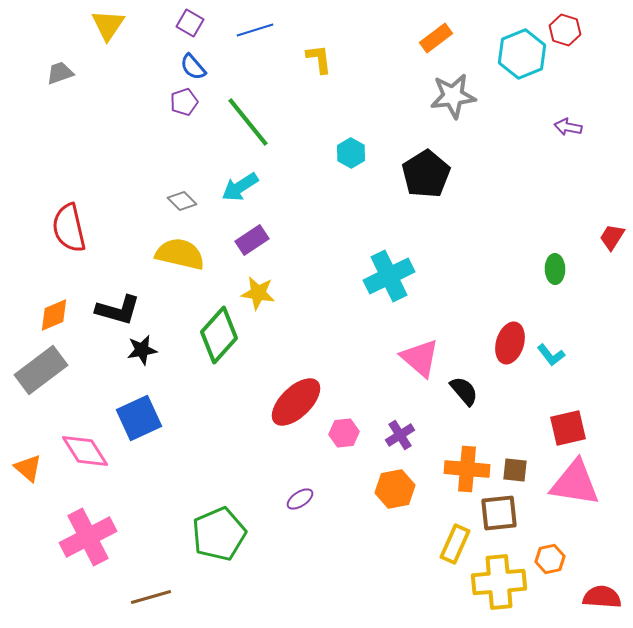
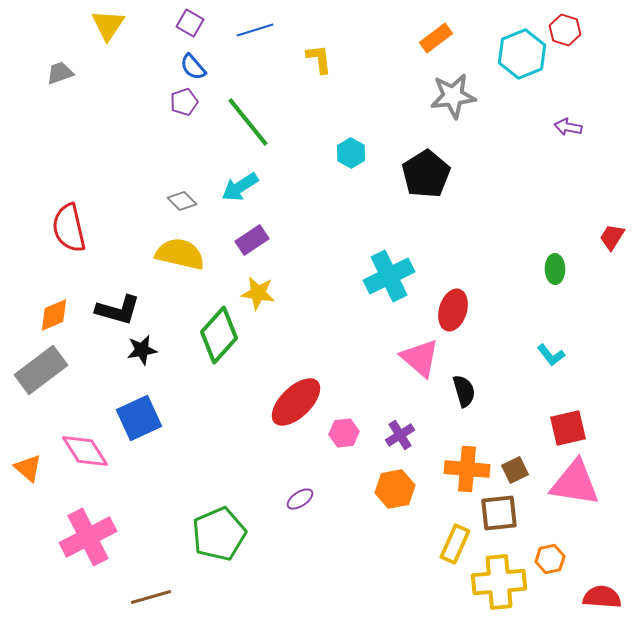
red ellipse at (510, 343): moved 57 px left, 33 px up
black semicircle at (464, 391): rotated 24 degrees clockwise
brown square at (515, 470): rotated 32 degrees counterclockwise
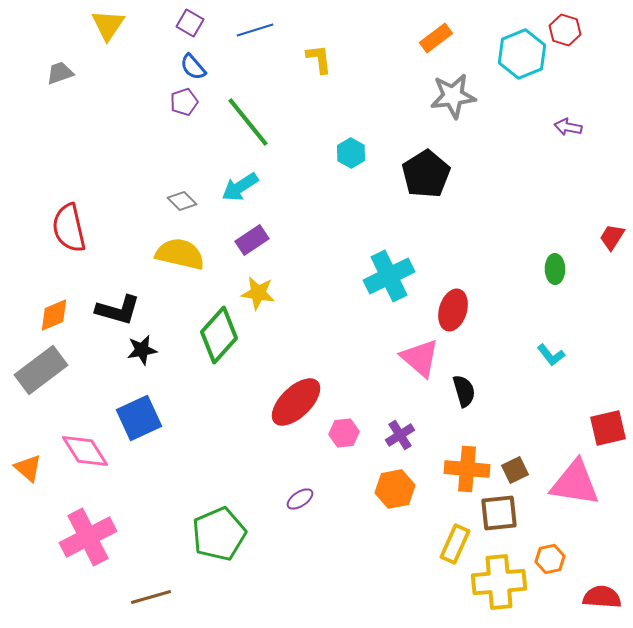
red square at (568, 428): moved 40 px right
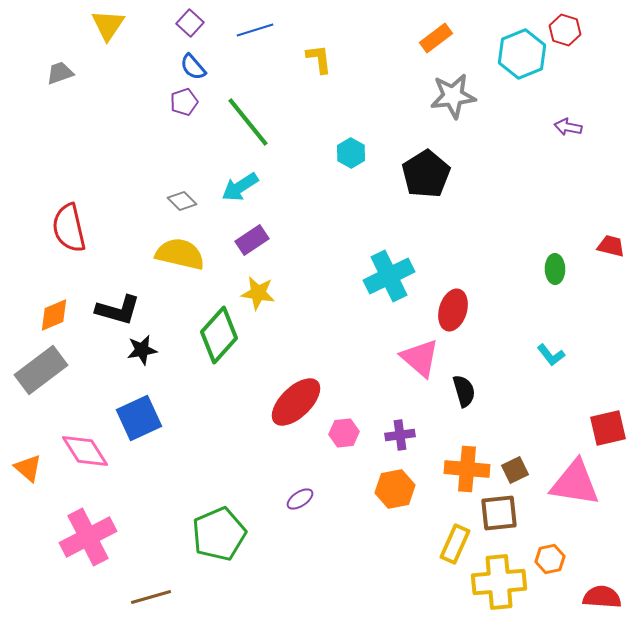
purple square at (190, 23): rotated 12 degrees clockwise
red trapezoid at (612, 237): moved 1 px left, 9 px down; rotated 72 degrees clockwise
purple cross at (400, 435): rotated 24 degrees clockwise
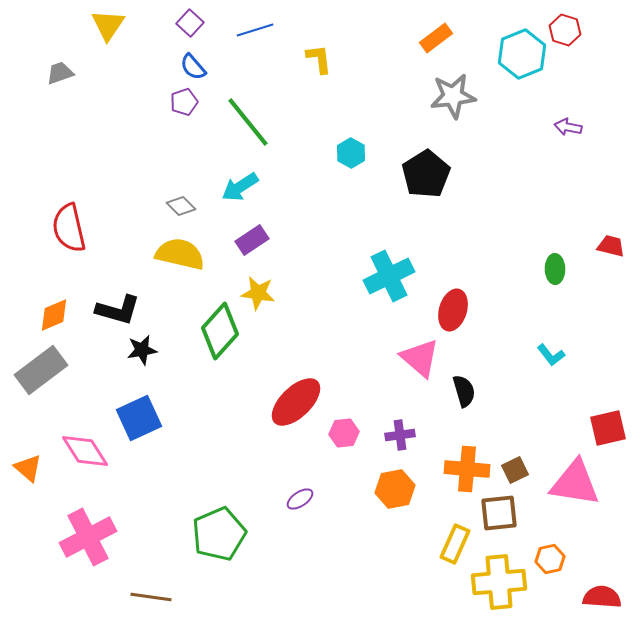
gray diamond at (182, 201): moved 1 px left, 5 px down
green diamond at (219, 335): moved 1 px right, 4 px up
brown line at (151, 597): rotated 24 degrees clockwise
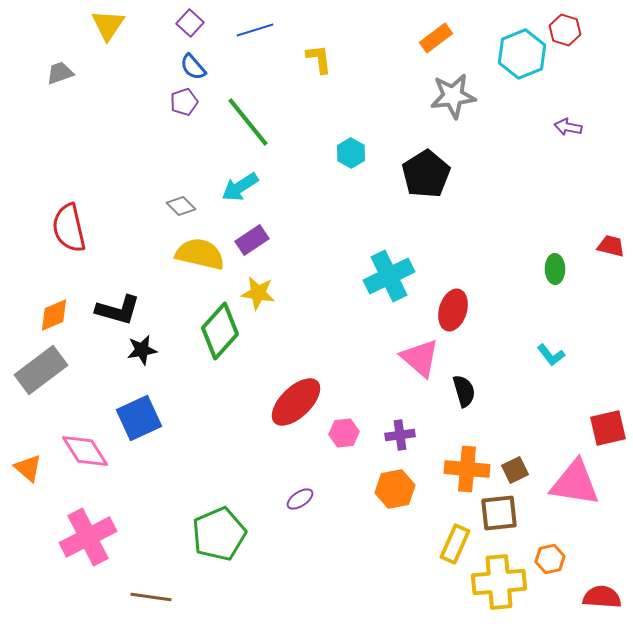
yellow semicircle at (180, 254): moved 20 px right
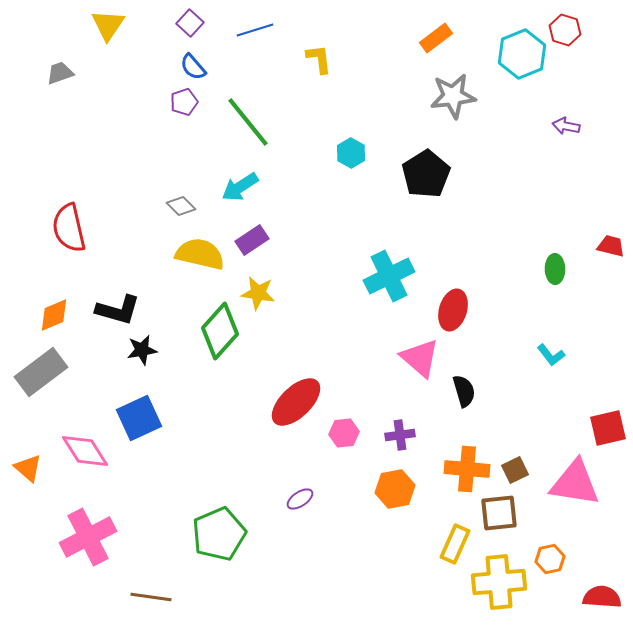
purple arrow at (568, 127): moved 2 px left, 1 px up
gray rectangle at (41, 370): moved 2 px down
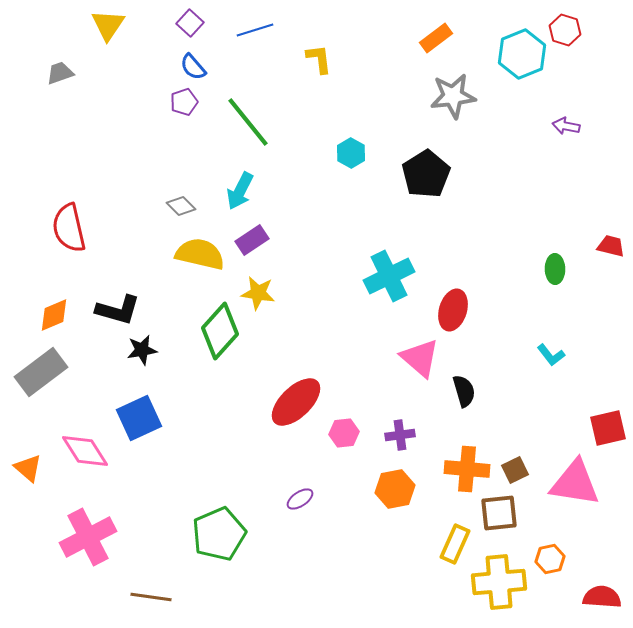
cyan arrow at (240, 187): moved 4 px down; rotated 30 degrees counterclockwise
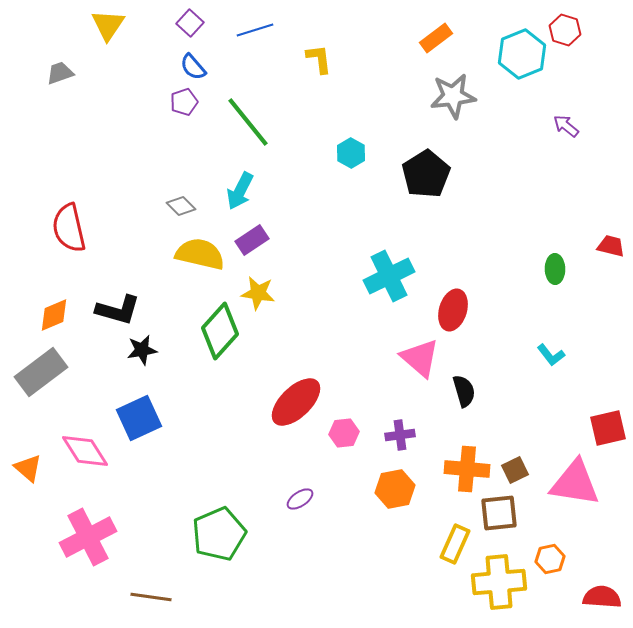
purple arrow at (566, 126): rotated 28 degrees clockwise
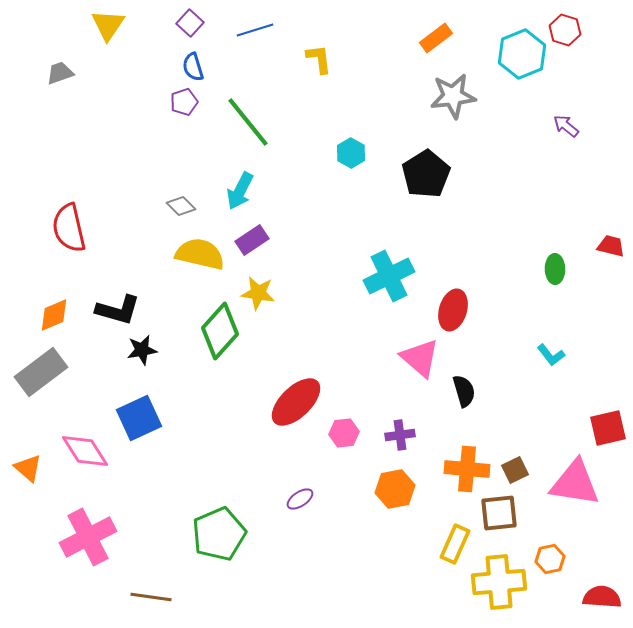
blue semicircle at (193, 67): rotated 24 degrees clockwise
